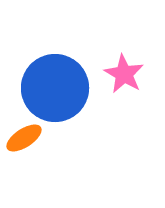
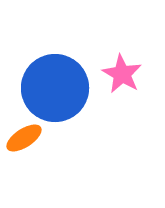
pink star: moved 2 px left
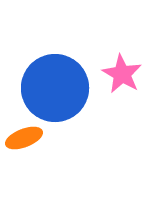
orange ellipse: rotated 12 degrees clockwise
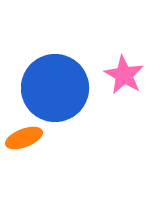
pink star: moved 2 px right, 1 px down
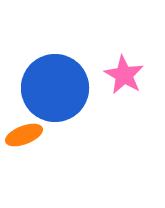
orange ellipse: moved 3 px up
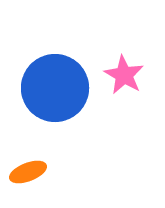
orange ellipse: moved 4 px right, 37 px down
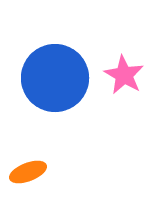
blue circle: moved 10 px up
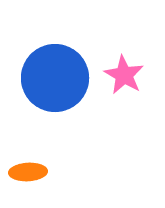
orange ellipse: rotated 18 degrees clockwise
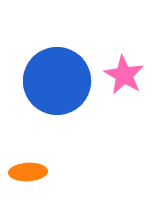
blue circle: moved 2 px right, 3 px down
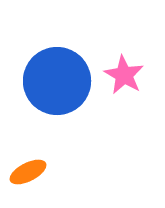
orange ellipse: rotated 24 degrees counterclockwise
